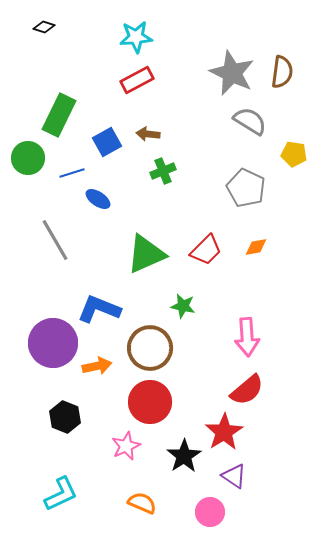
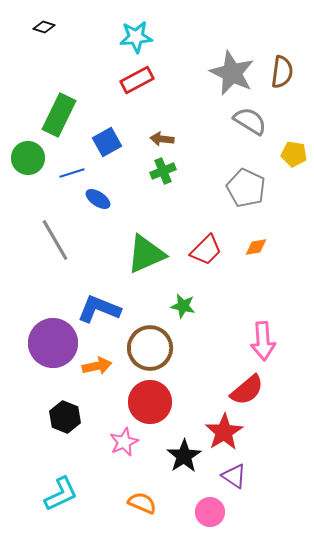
brown arrow: moved 14 px right, 5 px down
pink arrow: moved 16 px right, 4 px down
pink star: moved 2 px left, 4 px up
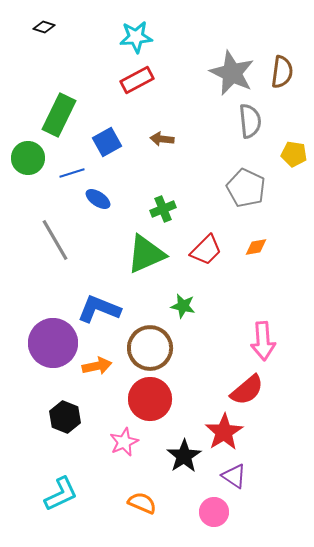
gray semicircle: rotated 52 degrees clockwise
green cross: moved 38 px down
red circle: moved 3 px up
pink circle: moved 4 px right
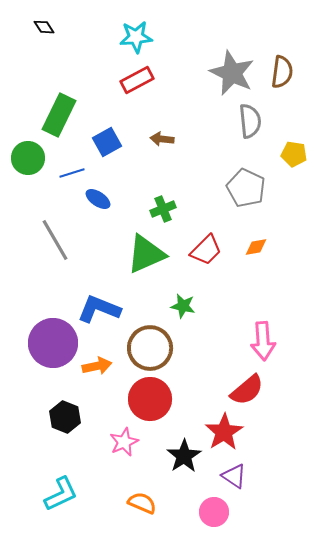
black diamond: rotated 40 degrees clockwise
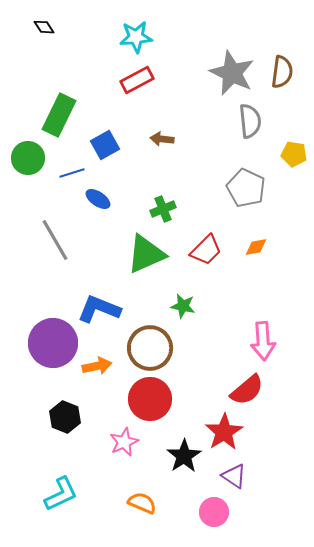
blue square: moved 2 px left, 3 px down
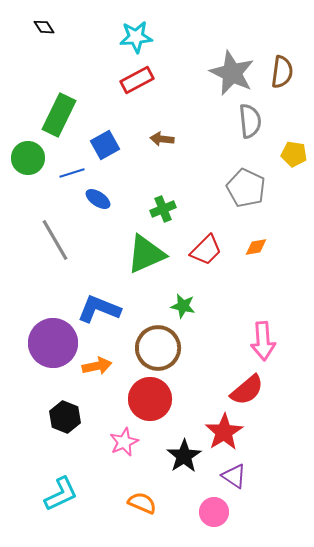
brown circle: moved 8 px right
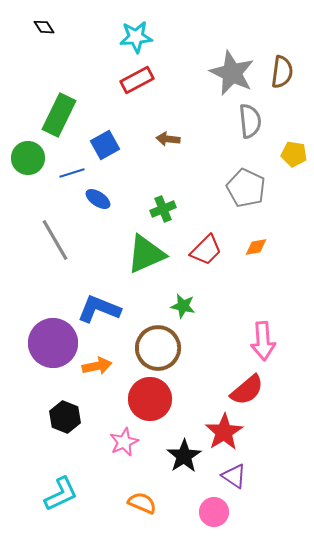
brown arrow: moved 6 px right
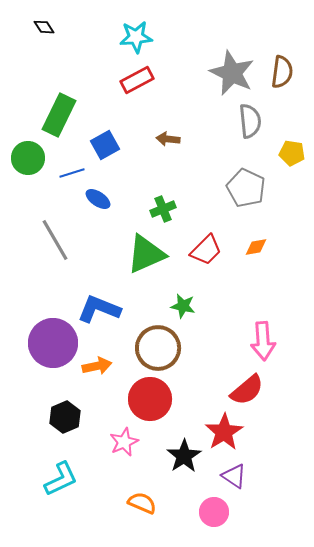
yellow pentagon: moved 2 px left, 1 px up
black hexagon: rotated 16 degrees clockwise
cyan L-shape: moved 15 px up
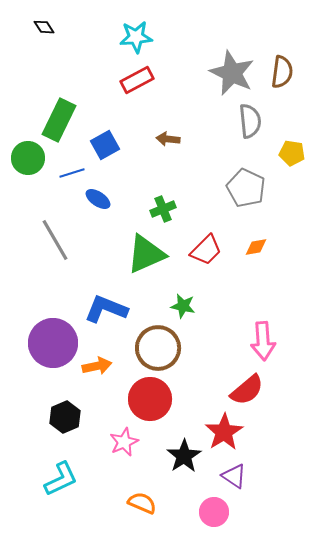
green rectangle: moved 5 px down
blue L-shape: moved 7 px right
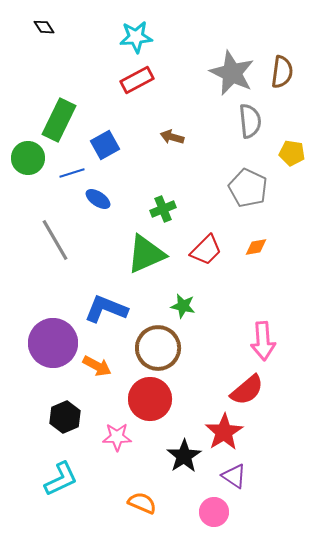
brown arrow: moved 4 px right, 2 px up; rotated 10 degrees clockwise
gray pentagon: moved 2 px right
orange arrow: rotated 40 degrees clockwise
pink star: moved 7 px left, 5 px up; rotated 24 degrees clockwise
